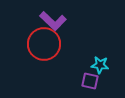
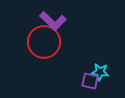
red circle: moved 2 px up
cyan star: moved 7 px down
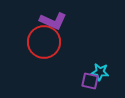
purple L-shape: rotated 20 degrees counterclockwise
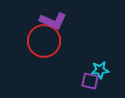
red circle: moved 1 px up
cyan star: moved 2 px up; rotated 12 degrees counterclockwise
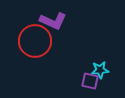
red circle: moved 9 px left
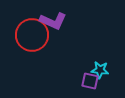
red circle: moved 3 px left, 6 px up
cyan star: rotated 12 degrees clockwise
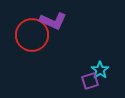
cyan star: rotated 30 degrees clockwise
purple square: rotated 30 degrees counterclockwise
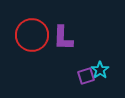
purple L-shape: moved 10 px right, 17 px down; rotated 68 degrees clockwise
purple square: moved 4 px left, 5 px up
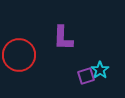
red circle: moved 13 px left, 20 px down
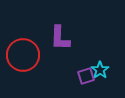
purple L-shape: moved 3 px left
red circle: moved 4 px right
